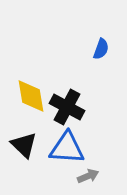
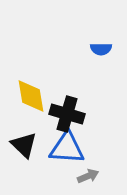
blue semicircle: rotated 70 degrees clockwise
black cross: moved 7 px down; rotated 12 degrees counterclockwise
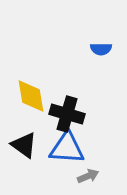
black triangle: rotated 8 degrees counterclockwise
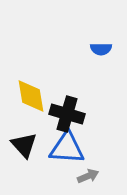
black triangle: rotated 12 degrees clockwise
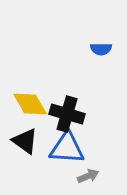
yellow diamond: moved 1 px left, 8 px down; rotated 21 degrees counterclockwise
black triangle: moved 1 px right, 4 px up; rotated 12 degrees counterclockwise
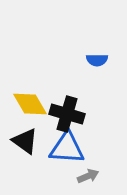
blue semicircle: moved 4 px left, 11 px down
